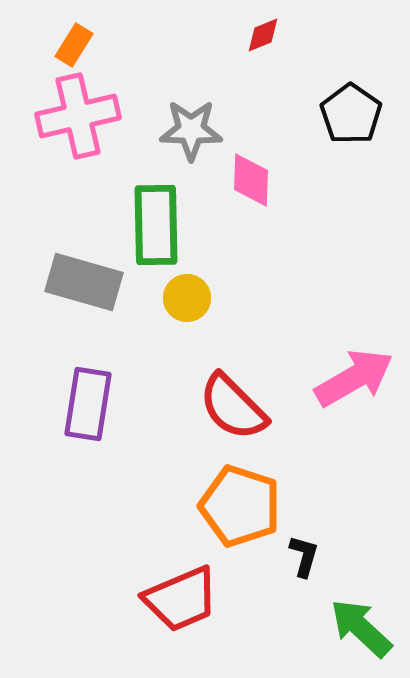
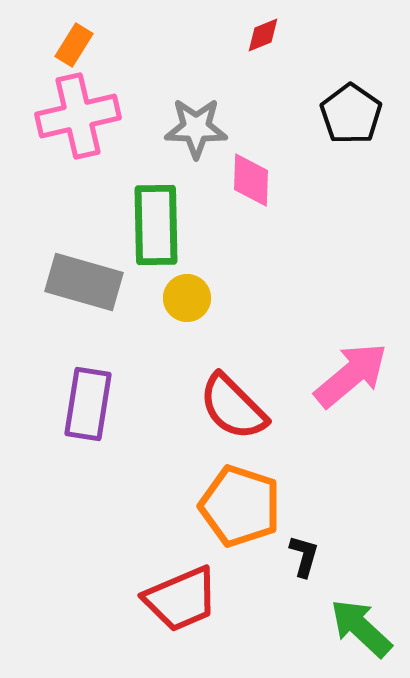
gray star: moved 5 px right, 2 px up
pink arrow: moved 3 px left, 3 px up; rotated 10 degrees counterclockwise
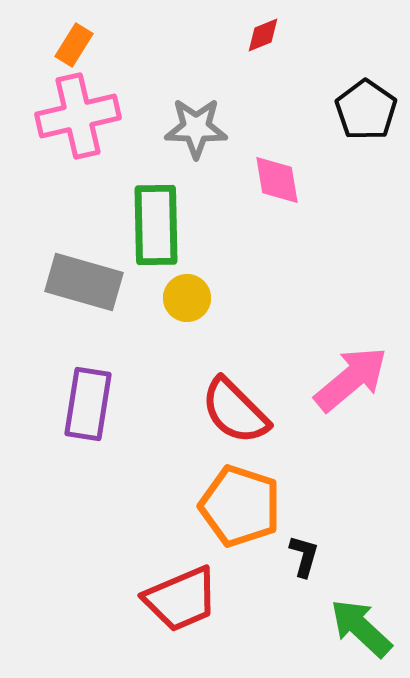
black pentagon: moved 15 px right, 4 px up
pink diamond: moved 26 px right; rotated 12 degrees counterclockwise
pink arrow: moved 4 px down
red semicircle: moved 2 px right, 4 px down
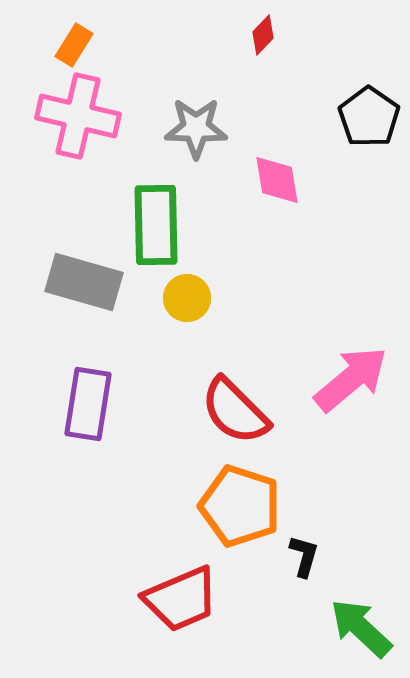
red diamond: rotated 24 degrees counterclockwise
black pentagon: moved 3 px right, 7 px down
pink cross: rotated 26 degrees clockwise
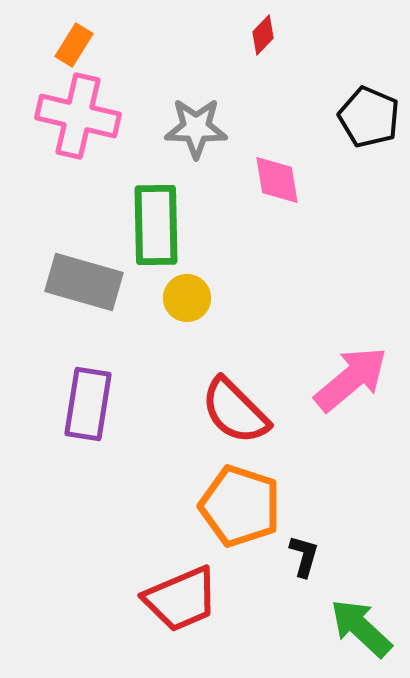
black pentagon: rotated 12 degrees counterclockwise
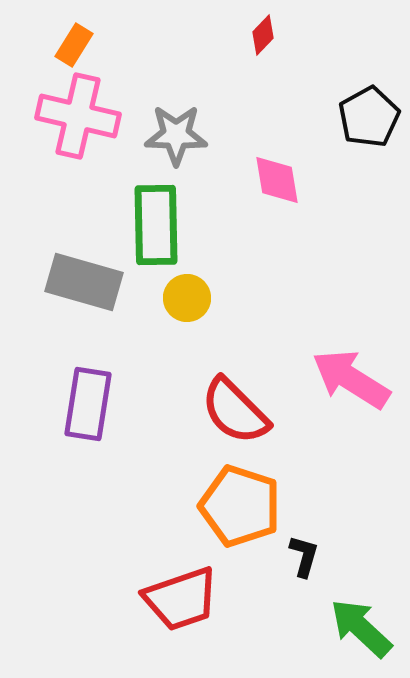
black pentagon: rotated 20 degrees clockwise
gray star: moved 20 px left, 7 px down
pink arrow: rotated 108 degrees counterclockwise
red trapezoid: rotated 4 degrees clockwise
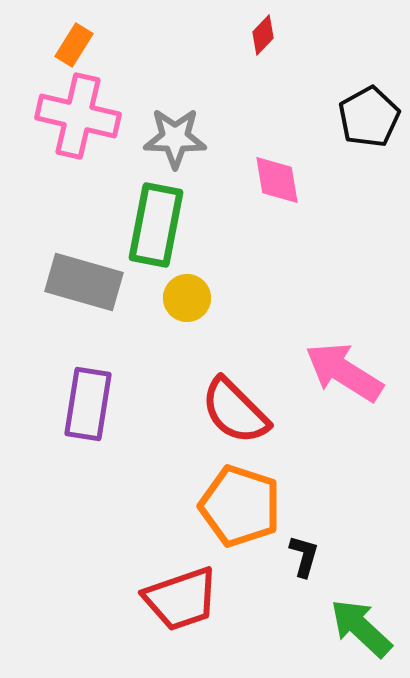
gray star: moved 1 px left, 3 px down
green rectangle: rotated 12 degrees clockwise
pink arrow: moved 7 px left, 7 px up
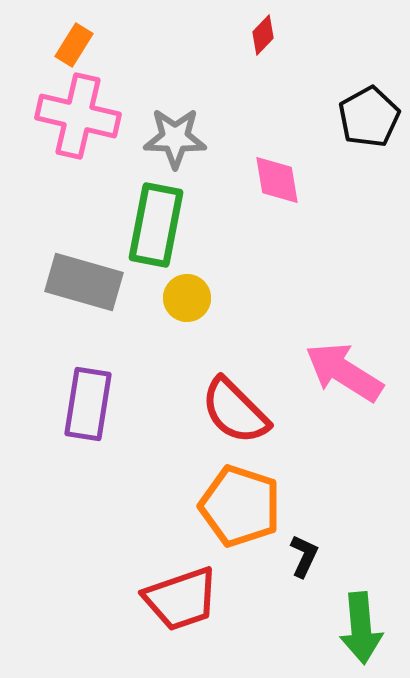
black L-shape: rotated 9 degrees clockwise
green arrow: rotated 138 degrees counterclockwise
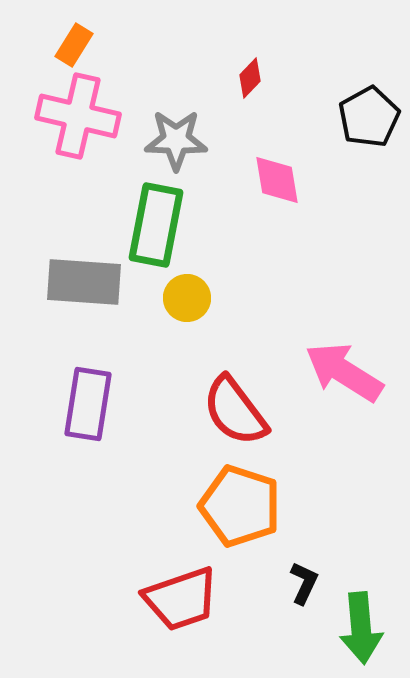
red diamond: moved 13 px left, 43 px down
gray star: moved 1 px right, 2 px down
gray rectangle: rotated 12 degrees counterclockwise
red semicircle: rotated 8 degrees clockwise
black L-shape: moved 27 px down
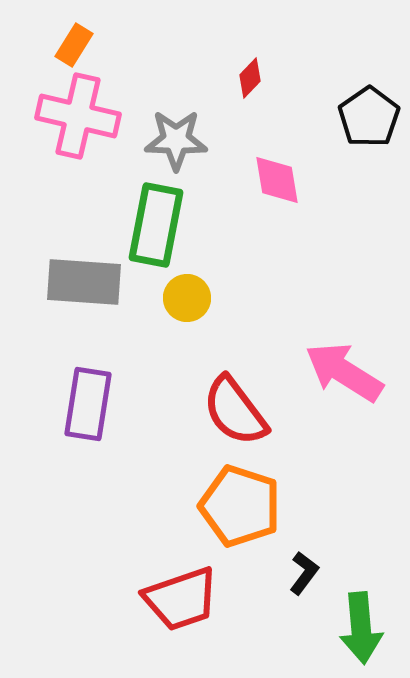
black pentagon: rotated 6 degrees counterclockwise
black L-shape: moved 10 px up; rotated 12 degrees clockwise
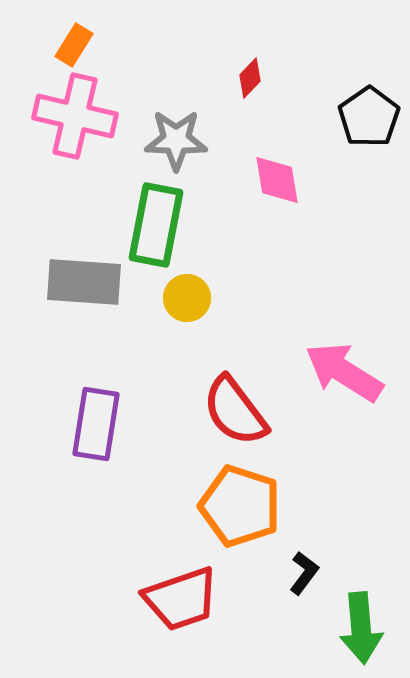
pink cross: moved 3 px left
purple rectangle: moved 8 px right, 20 px down
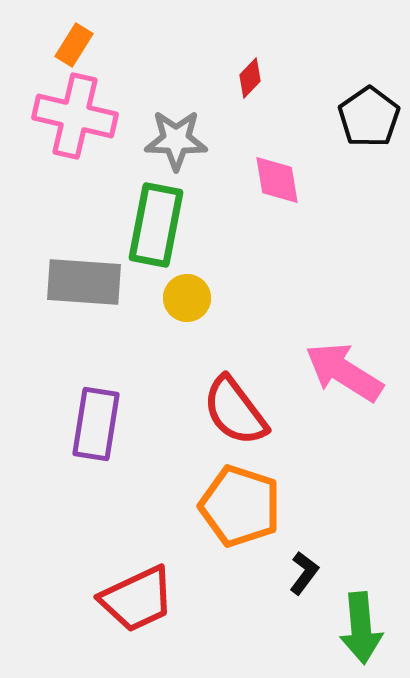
red trapezoid: moved 44 px left; rotated 6 degrees counterclockwise
